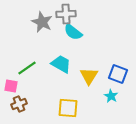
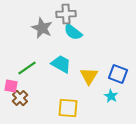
gray star: moved 6 px down
brown cross: moved 1 px right, 6 px up; rotated 21 degrees counterclockwise
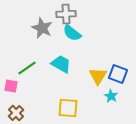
cyan semicircle: moved 1 px left, 1 px down
yellow triangle: moved 9 px right
brown cross: moved 4 px left, 15 px down
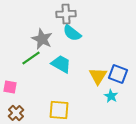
gray star: moved 11 px down
green line: moved 4 px right, 10 px up
pink square: moved 1 px left, 1 px down
yellow square: moved 9 px left, 2 px down
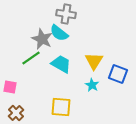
gray cross: rotated 12 degrees clockwise
cyan semicircle: moved 13 px left
yellow triangle: moved 4 px left, 15 px up
cyan star: moved 19 px left, 11 px up
yellow square: moved 2 px right, 3 px up
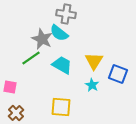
cyan trapezoid: moved 1 px right, 1 px down
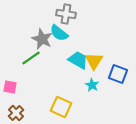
cyan trapezoid: moved 16 px right, 5 px up
yellow square: rotated 20 degrees clockwise
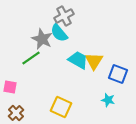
gray cross: moved 2 px left, 2 px down; rotated 36 degrees counterclockwise
cyan semicircle: rotated 12 degrees clockwise
cyan star: moved 16 px right, 15 px down; rotated 16 degrees counterclockwise
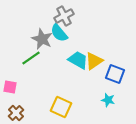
yellow triangle: rotated 24 degrees clockwise
blue square: moved 3 px left
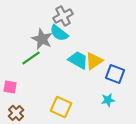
gray cross: moved 1 px left
cyan semicircle: rotated 12 degrees counterclockwise
cyan star: rotated 24 degrees counterclockwise
